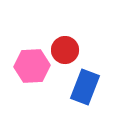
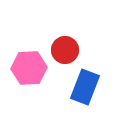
pink hexagon: moved 3 px left, 2 px down
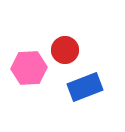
blue rectangle: rotated 48 degrees clockwise
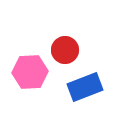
pink hexagon: moved 1 px right, 4 px down
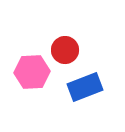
pink hexagon: moved 2 px right
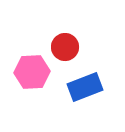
red circle: moved 3 px up
